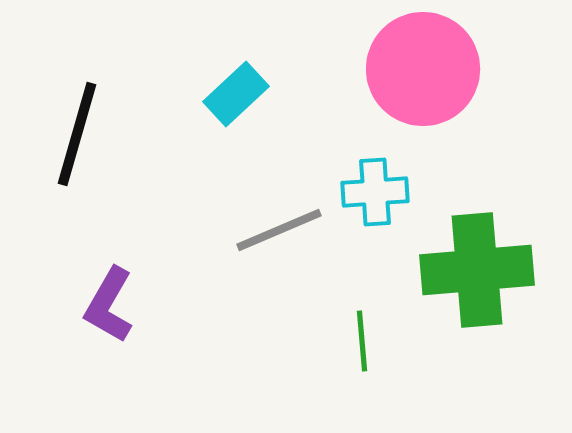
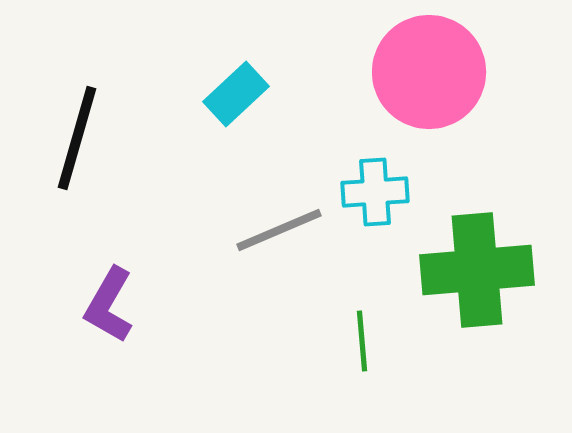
pink circle: moved 6 px right, 3 px down
black line: moved 4 px down
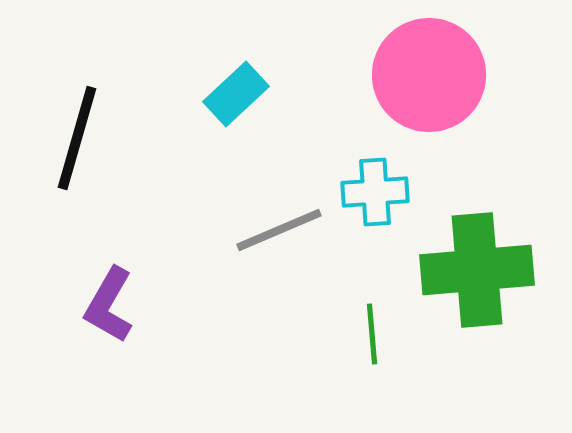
pink circle: moved 3 px down
green line: moved 10 px right, 7 px up
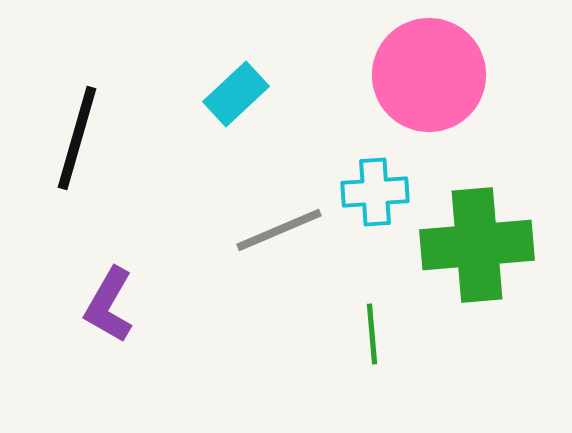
green cross: moved 25 px up
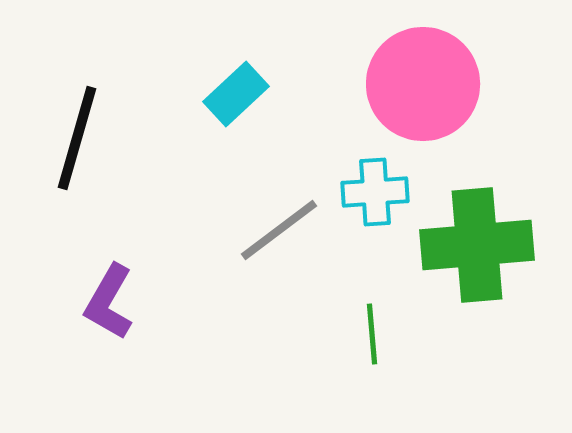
pink circle: moved 6 px left, 9 px down
gray line: rotated 14 degrees counterclockwise
purple L-shape: moved 3 px up
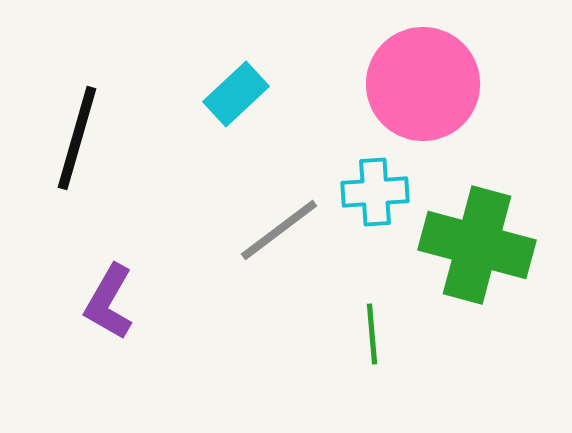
green cross: rotated 20 degrees clockwise
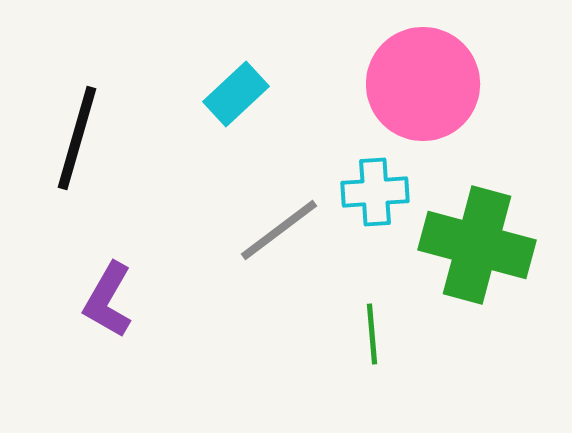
purple L-shape: moved 1 px left, 2 px up
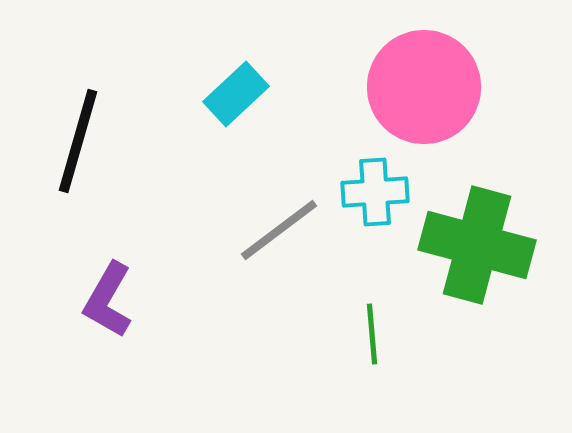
pink circle: moved 1 px right, 3 px down
black line: moved 1 px right, 3 px down
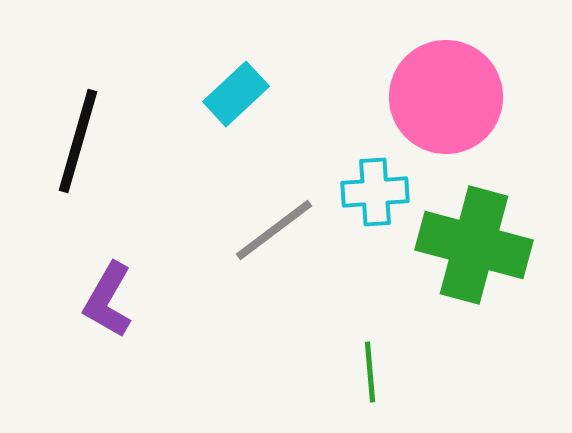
pink circle: moved 22 px right, 10 px down
gray line: moved 5 px left
green cross: moved 3 px left
green line: moved 2 px left, 38 px down
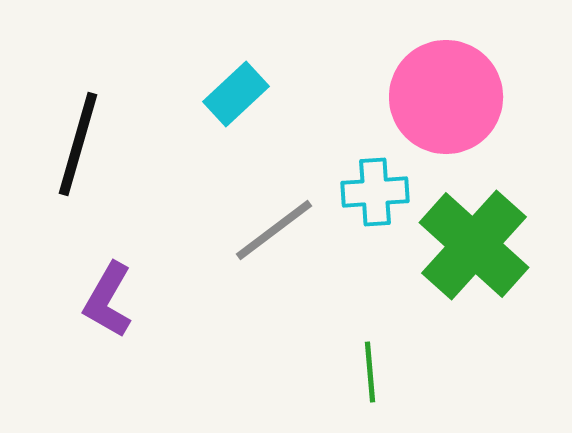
black line: moved 3 px down
green cross: rotated 27 degrees clockwise
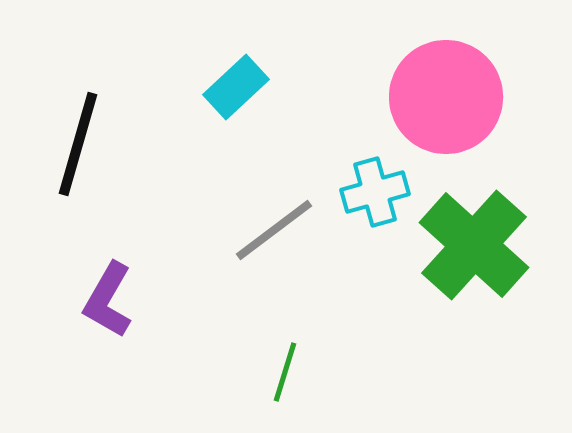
cyan rectangle: moved 7 px up
cyan cross: rotated 12 degrees counterclockwise
green line: moved 85 px left; rotated 22 degrees clockwise
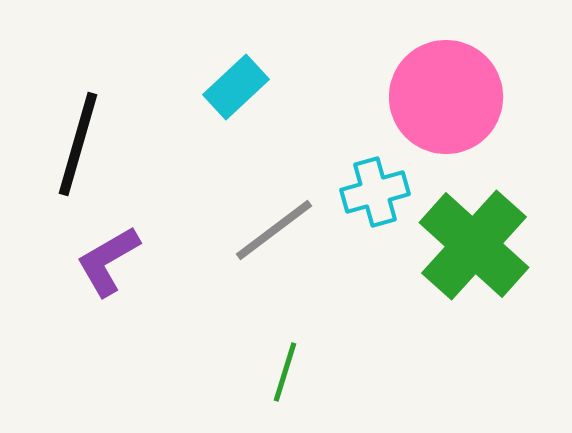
purple L-shape: moved 39 px up; rotated 30 degrees clockwise
